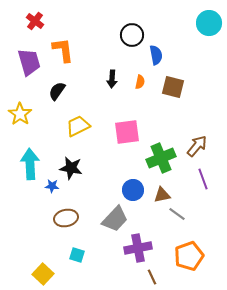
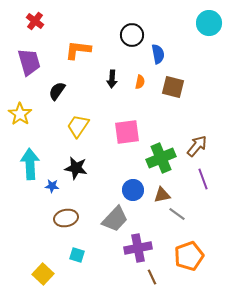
orange L-shape: moved 15 px right; rotated 76 degrees counterclockwise
blue semicircle: moved 2 px right, 1 px up
yellow trapezoid: rotated 30 degrees counterclockwise
black star: moved 5 px right
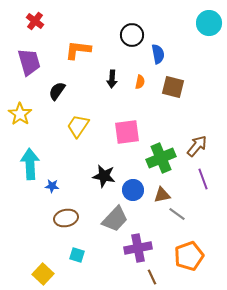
black star: moved 28 px right, 8 px down
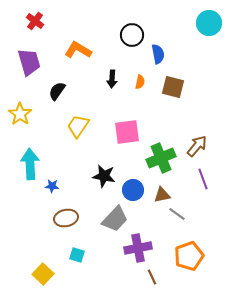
orange L-shape: rotated 24 degrees clockwise
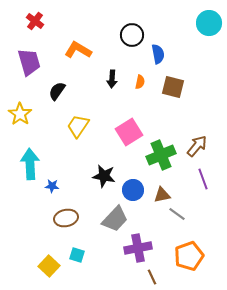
pink square: moved 2 px right; rotated 24 degrees counterclockwise
green cross: moved 3 px up
yellow square: moved 6 px right, 8 px up
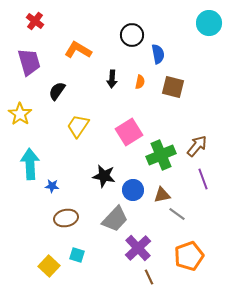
purple cross: rotated 32 degrees counterclockwise
brown line: moved 3 px left
